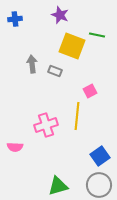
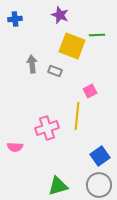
green line: rotated 14 degrees counterclockwise
pink cross: moved 1 px right, 3 px down
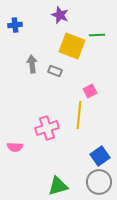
blue cross: moved 6 px down
yellow line: moved 2 px right, 1 px up
gray circle: moved 3 px up
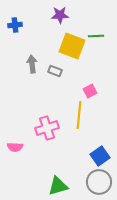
purple star: rotated 24 degrees counterclockwise
green line: moved 1 px left, 1 px down
